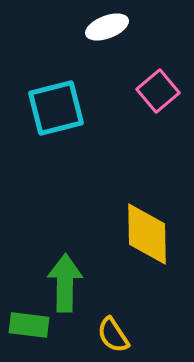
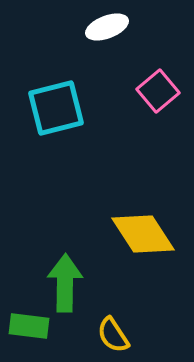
yellow diamond: moved 4 px left; rotated 32 degrees counterclockwise
green rectangle: moved 1 px down
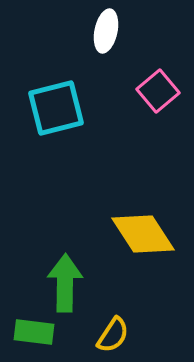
white ellipse: moved 1 px left, 4 px down; rotated 57 degrees counterclockwise
green rectangle: moved 5 px right, 6 px down
yellow semicircle: rotated 114 degrees counterclockwise
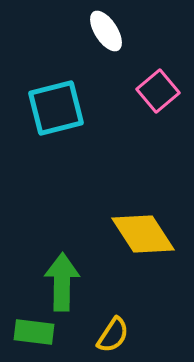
white ellipse: rotated 45 degrees counterclockwise
green arrow: moved 3 px left, 1 px up
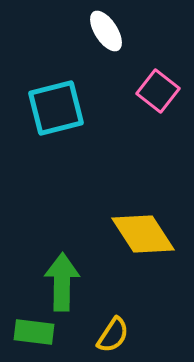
pink square: rotated 12 degrees counterclockwise
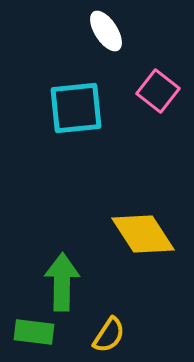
cyan square: moved 20 px right; rotated 8 degrees clockwise
yellow semicircle: moved 4 px left
